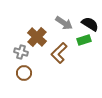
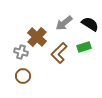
gray arrow: rotated 108 degrees clockwise
green rectangle: moved 7 px down
brown circle: moved 1 px left, 3 px down
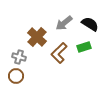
gray cross: moved 2 px left, 5 px down
brown circle: moved 7 px left
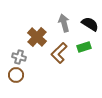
gray arrow: rotated 114 degrees clockwise
brown circle: moved 1 px up
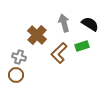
brown cross: moved 2 px up
green rectangle: moved 2 px left, 1 px up
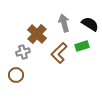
brown cross: moved 1 px up
gray cross: moved 4 px right, 5 px up; rotated 32 degrees counterclockwise
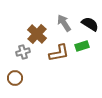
gray arrow: rotated 18 degrees counterclockwise
brown L-shape: rotated 145 degrees counterclockwise
brown circle: moved 1 px left, 3 px down
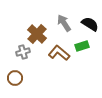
brown L-shape: rotated 130 degrees counterclockwise
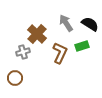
gray arrow: moved 2 px right
brown L-shape: moved 1 px right; rotated 75 degrees clockwise
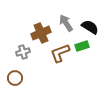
black semicircle: moved 3 px down
brown cross: moved 4 px right, 1 px up; rotated 24 degrees clockwise
brown L-shape: rotated 135 degrees counterclockwise
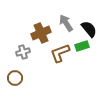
black semicircle: moved 1 px left, 2 px down; rotated 18 degrees clockwise
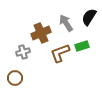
black semicircle: moved 12 px up; rotated 108 degrees counterclockwise
